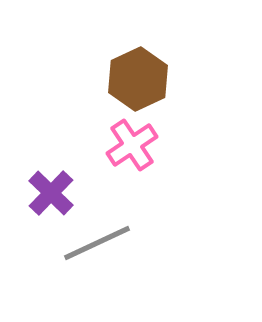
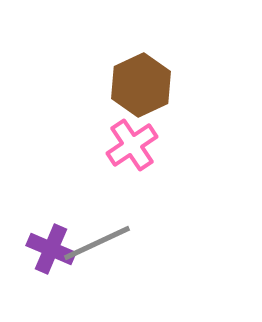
brown hexagon: moved 3 px right, 6 px down
purple cross: moved 56 px down; rotated 21 degrees counterclockwise
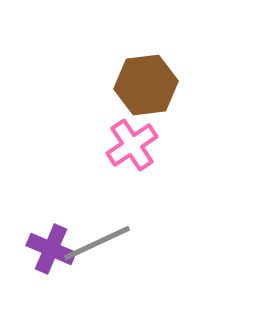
brown hexagon: moved 5 px right; rotated 18 degrees clockwise
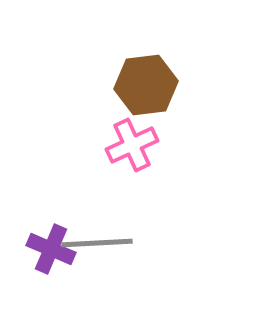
pink cross: rotated 9 degrees clockwise
gray line: rotated 22 degrees clockwise
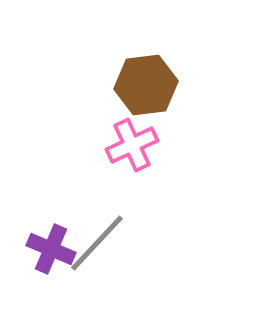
gray line: rotated 44 degrees counterclockwise
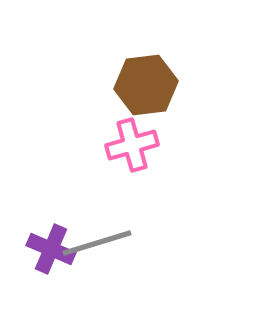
pink cross: rotated 9 degrees clockwise
gray line: rotated 30 degrees clockwise
